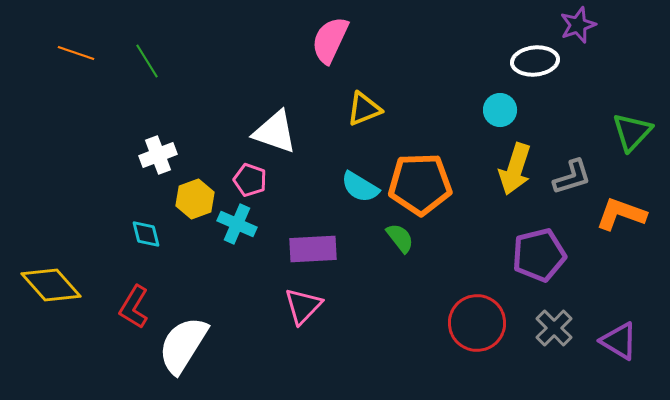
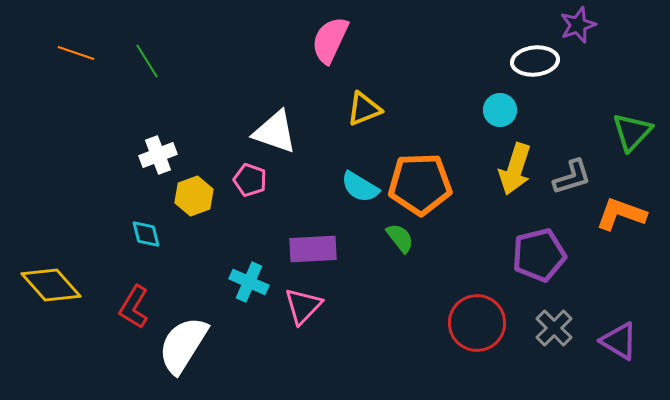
yellow hexagon: moved 1 px left, 3 px up
cyan cross: moved 12 px right, 58 px down
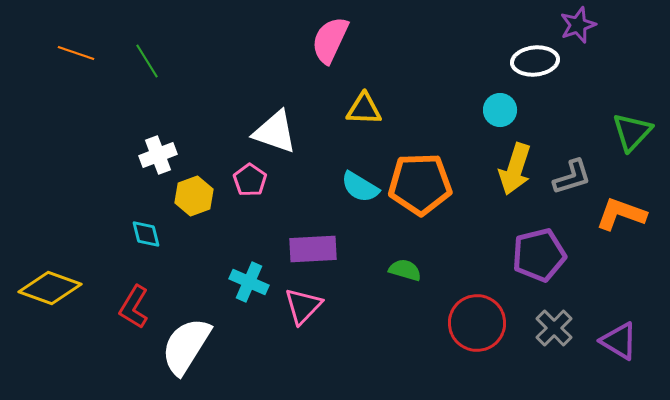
yellow triangle: rotated 24 degrees clockwise
pink pentagon: rotated 16 degrees clockwise
green semicircle: moved 5 px right, 32 px down; rotated 36 degrees counterclockwise
yellow diamond: moved 1 px left, 3 px down; rotated 28 degrees counterclockwise
white semicircle: moved 3 px right, 1 px down
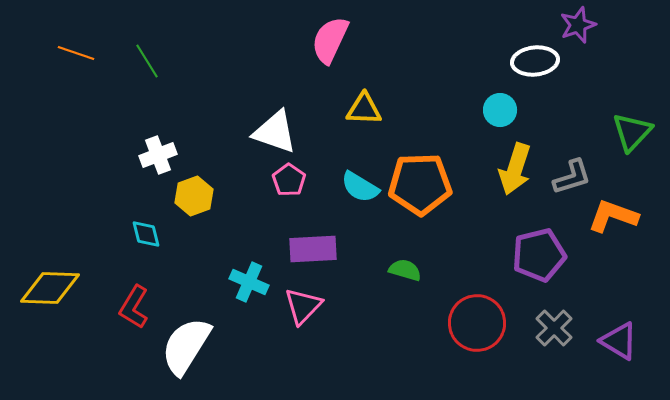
pink pentagon: moved 39 px right
orange L-shape: moved 8 px left, 2 px down
yellow diamond: rotated 18 degrees counterclockwise
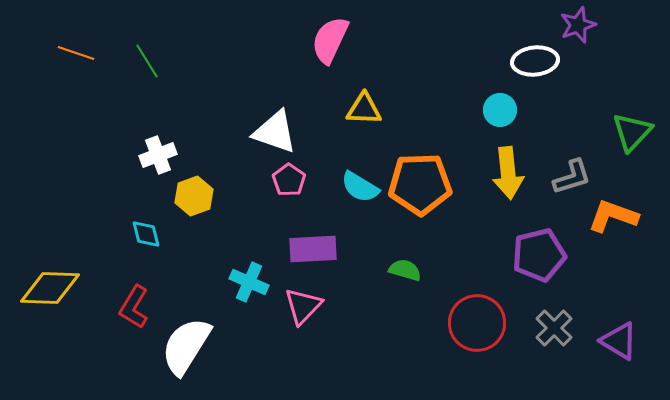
yellow arrow: moved 7 px left, 4 px down; rotated 24 degrees counterclockwise
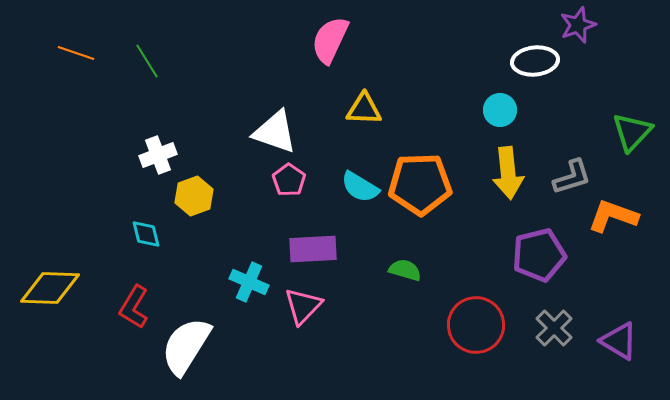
red circle: moved 1 px left, 2 px down
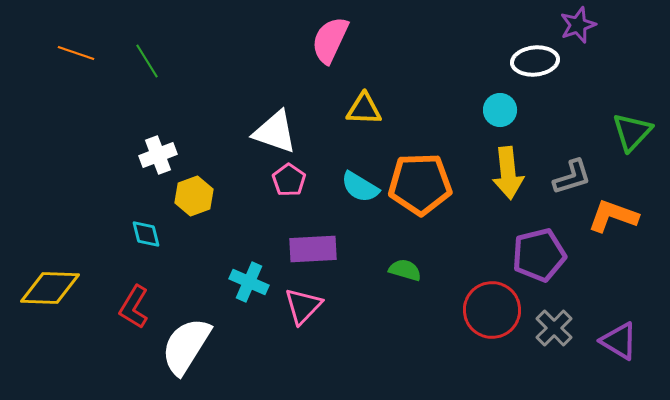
red circle: moved 16 px right, 15 px up
